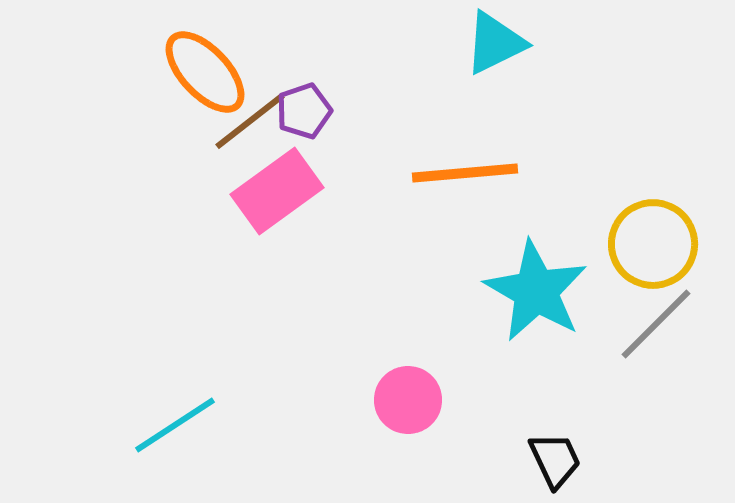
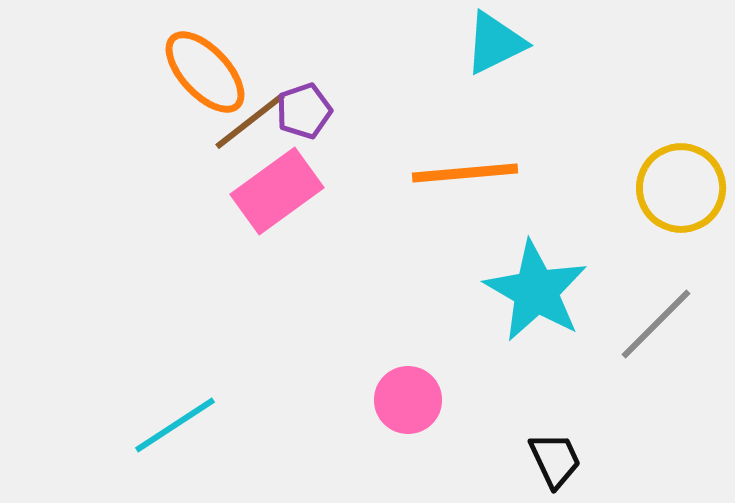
yellow circle: moved 28 px right, 56 px up
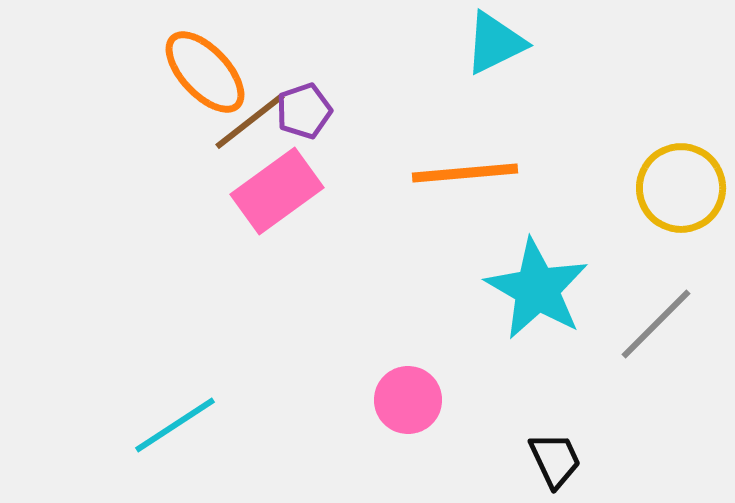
cyan star: moved 1 px right, 2 px up
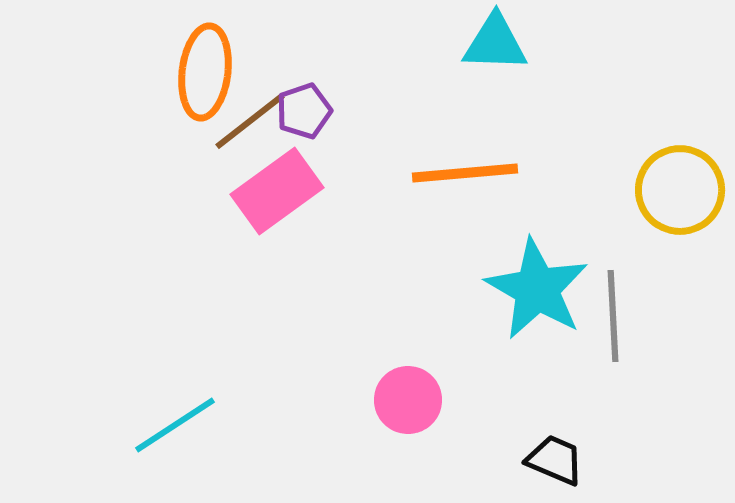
cyan triangle: rotated 28 degrees clockwise
orange ellipse: rotated 50 degrees clockwise
yellow circle: moved 1 px left, 2 px down
gray line: moved 43 px left, 8 px up; rotated 48 degrees counterclockwise
black trapezoid: rotated 42 degrees counterclockwise
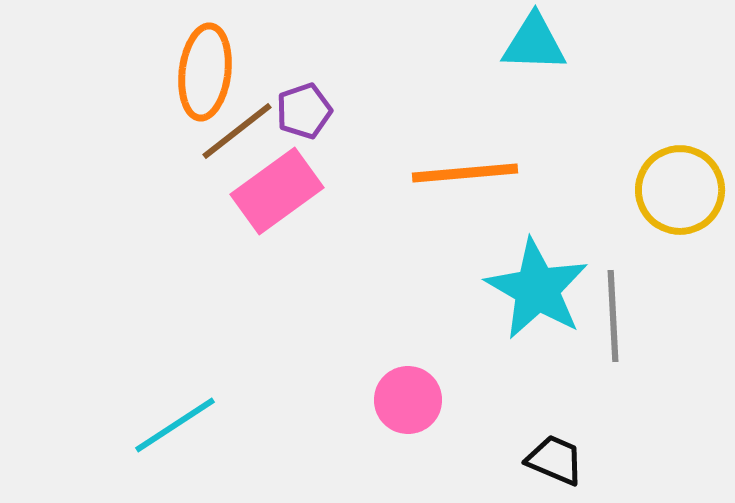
cyan triangle: moved 39 px right
brown line: moved 13 px left, 10 px down
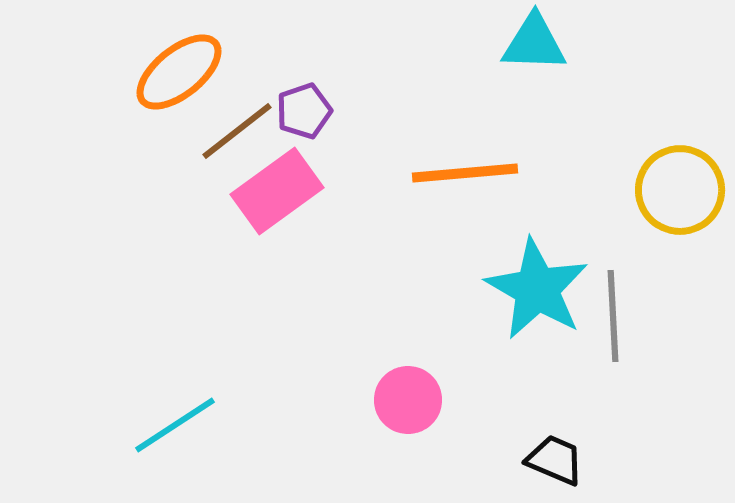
orange ellipse: moved 26 px left; rotated 44 degrees clockwise
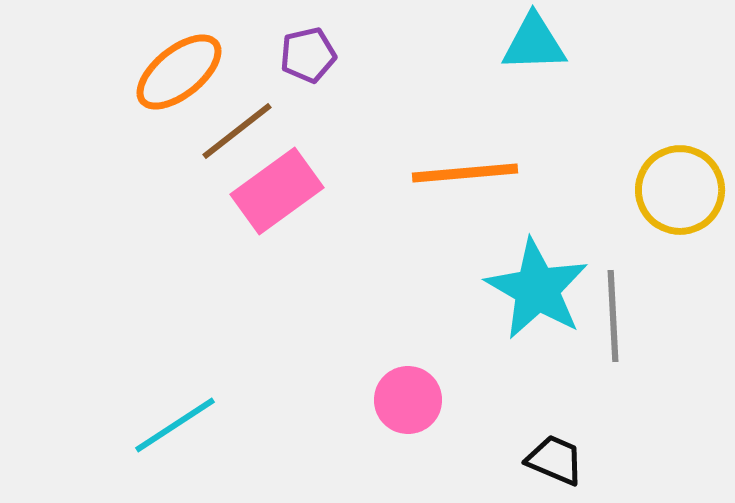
cyan triangle: rotated 4 degrees counterclockwise
purple pentagon: moved 4 px right, 56 px up; rotated 6 degrees clockwise
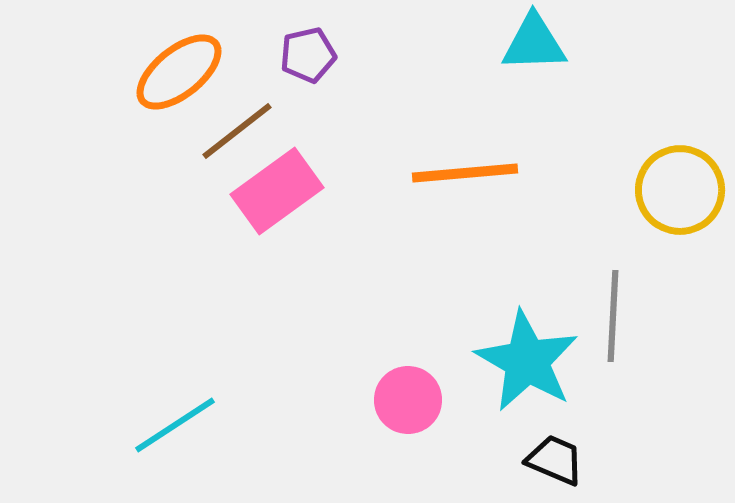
cyan star: moved 10 px left, 72 px down
gray line: rotated 6 degrees clockwise
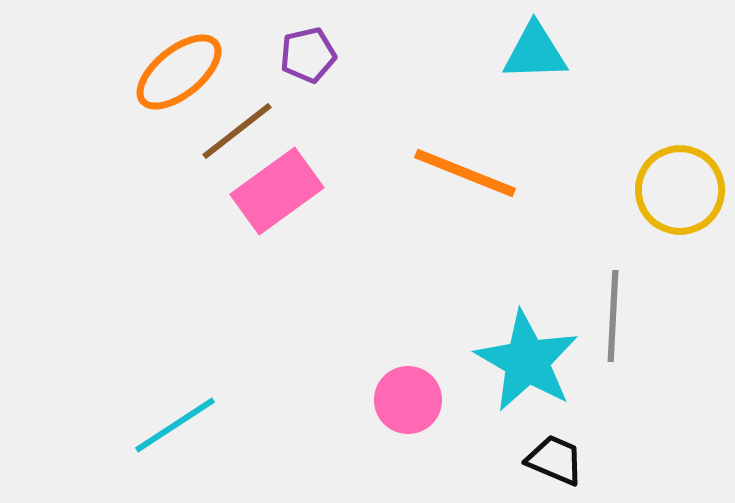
cyan triangle: moved 1 px right, 9 px down
orange line: rotated 27 degrees clockwise
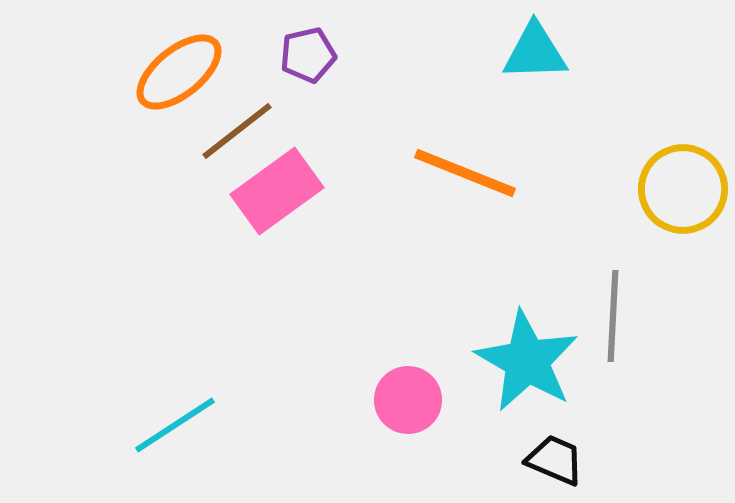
yellow circle: moved 3 px right, 1 px up
